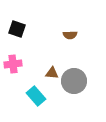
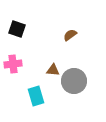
brown semicircle: rotated 144 degrees clockwise
brown triangle: moved 1 px right, 3 px up
cyan rectangle: rotated 24 degrees clockwise
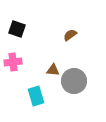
pink cross: moved 2 px up
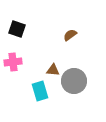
cyan rectangle: moved 4 px right, 5 px up
